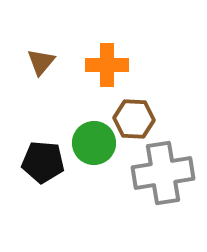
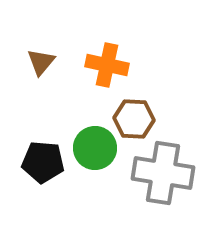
orange cross: rotated 12 degrees clockwise
green circle: moved 1 px right, 5 px down
gray cross: rotated 18 degrees clockwise
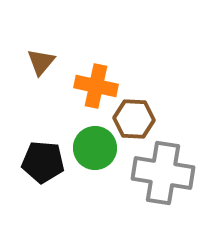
orange cross: moved 11 px left, 21 px down
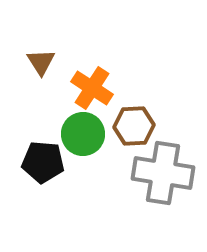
brown triangle: rotated 12 degrees counterclockwise
orange cross: moved 4 px left, 2 px down; rotated 21 degrees clockwise
brown hexagon: moved 7 px down; rotated 6 degrees counterclockwise
green circle: moved 12 px left, 14 px up
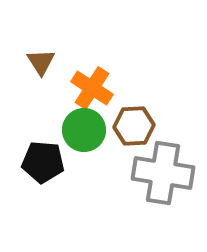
green circle: moved 1 px right, 4 px up
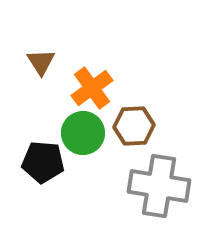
orange cross: rotated 21 degrees clockwise
green circle: moved 1 px left, 3 px down
gray cross: moved 4 px left, 13 px down
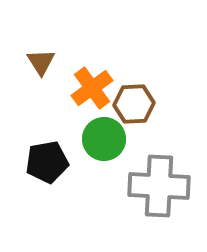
brown hexagon: moved 22 px up
green circle: moved 21 px right, 6 px down
black pentagon: moved 4 px right; rotated 15 degrees counterclockwise
gray cross: rotated 6 degrees counterclockwise
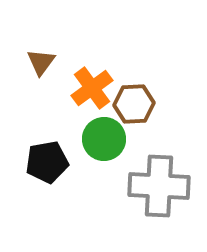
brown triangle: rotated 8 degrees clockwise
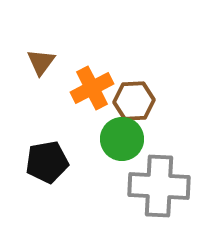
orange cross: rotated 9 degrees clockwise
brown hexagon: moved 3 px up
green circle: moved 18 px right
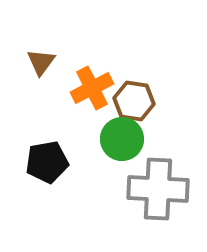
brown hexagon: rotated 12 degrees clockwise
gray cross: moved 1 px left, 3 px down
